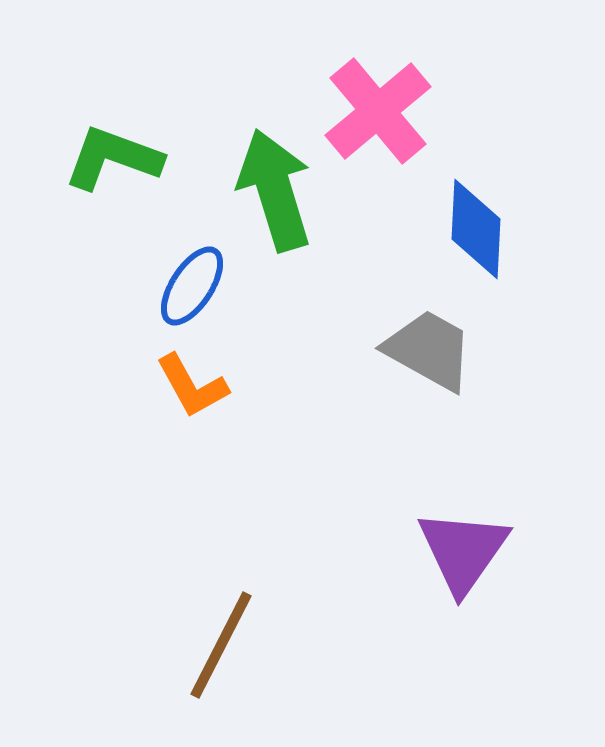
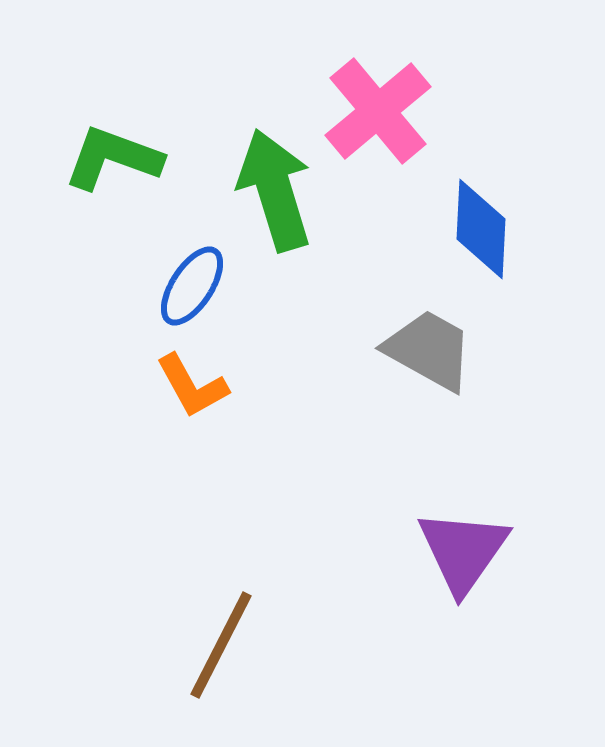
blue diamond: moved 5 px right
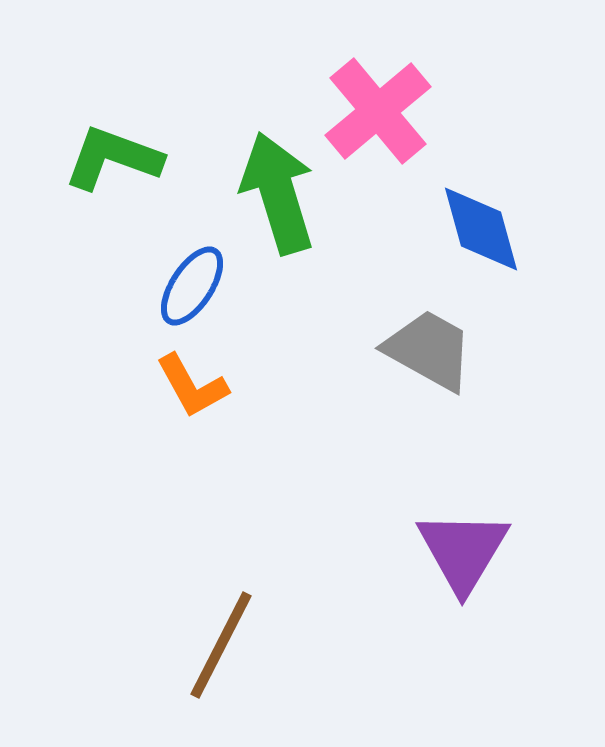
green arrow: moved 3 px right, 3 px down
blue diamond: rotated 18 degrees counterclockwise
purple triangle: rotated 4 degrees counterclockwise
